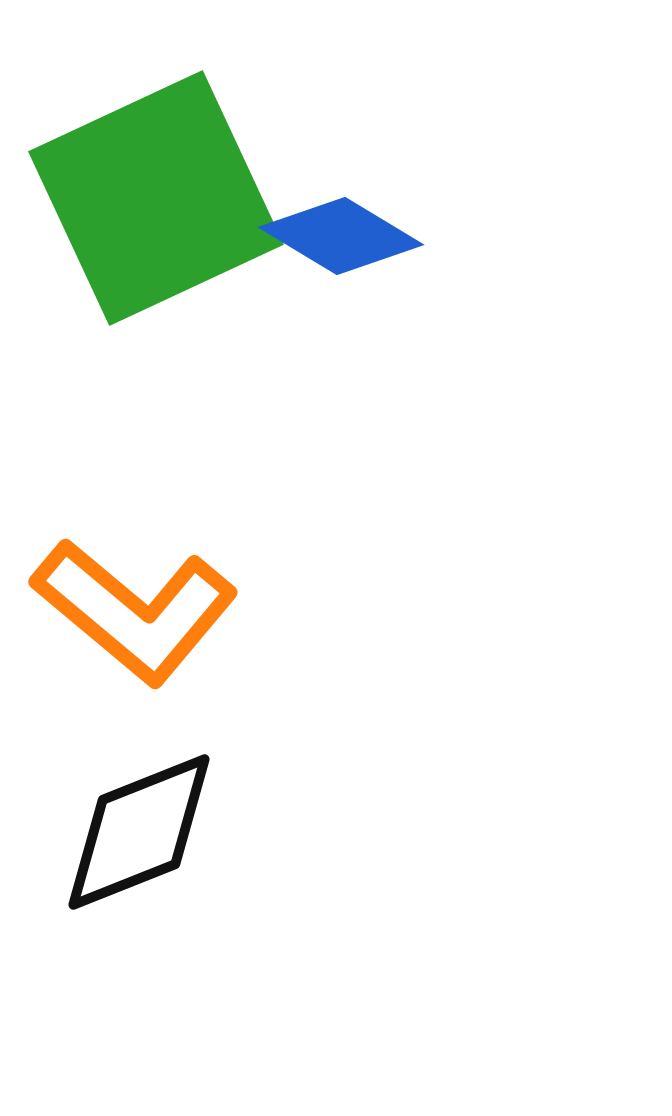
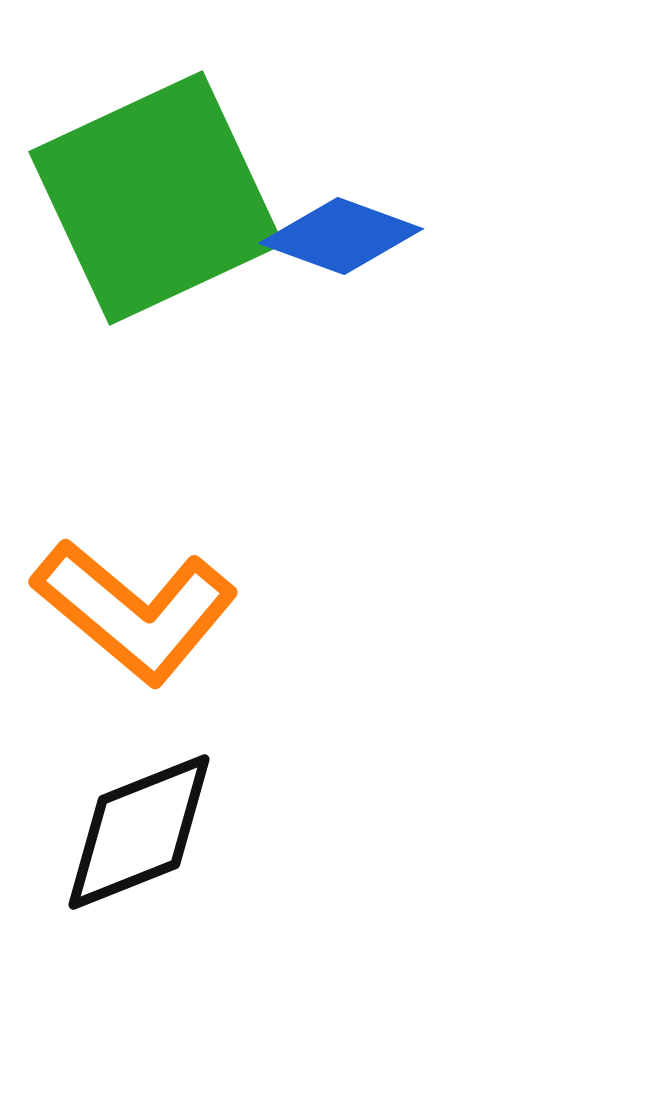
blue diamond: rotated 11 degrees counterclockwise
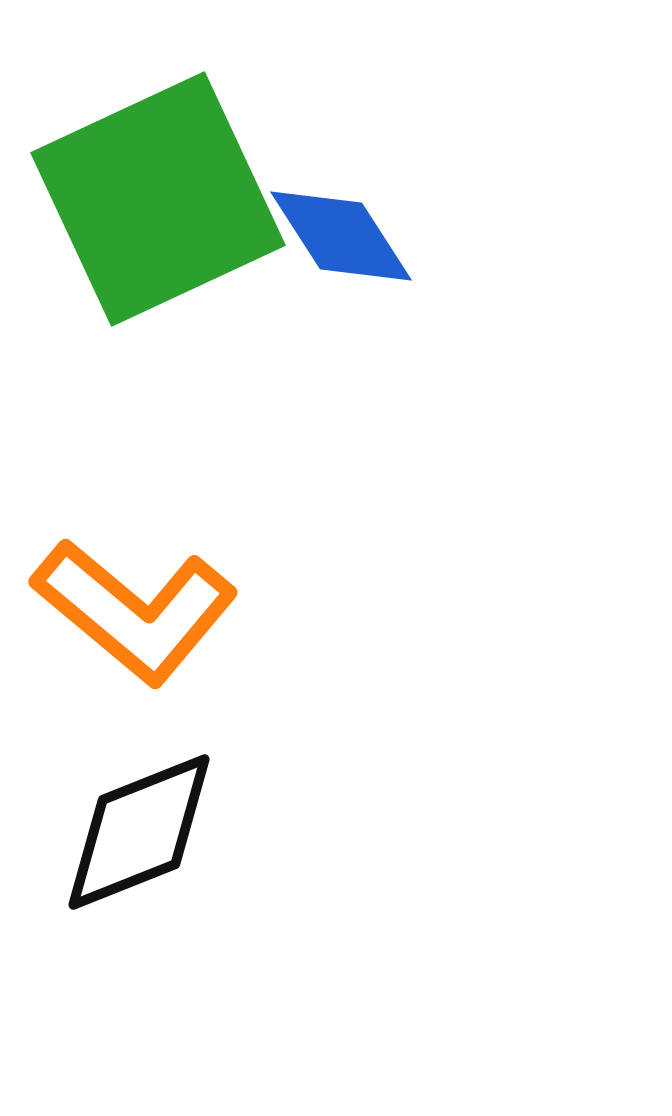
green square: moved 2 px right, 1 px down
blue diamond: rotated 37 degrees clockwise
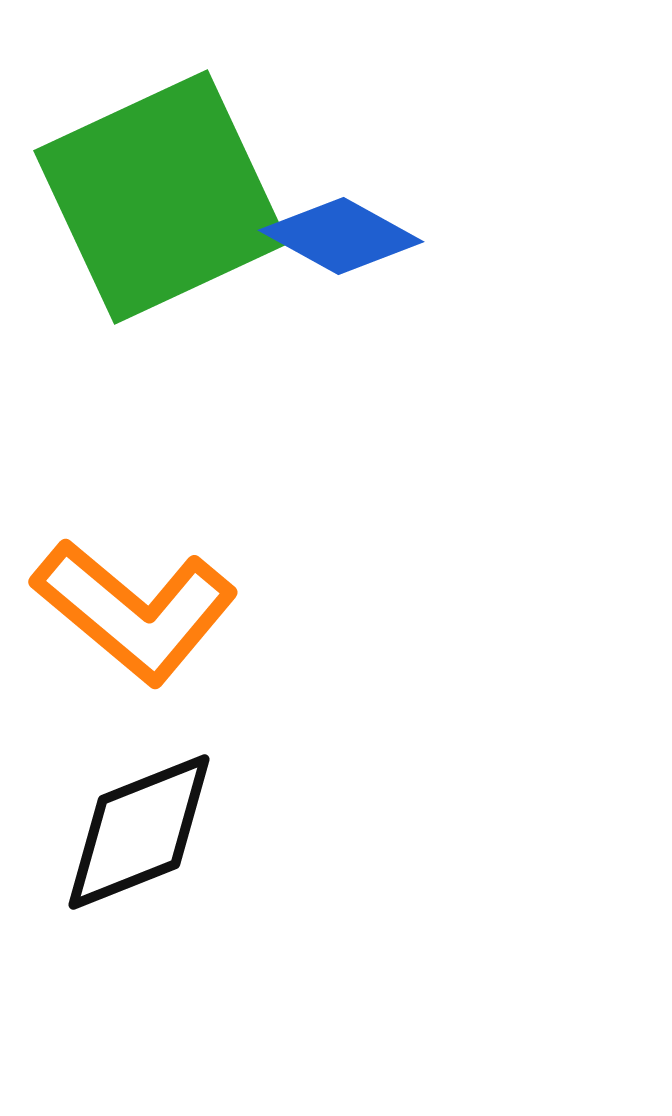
green square: moved 3 px right, 2 px up
blue diamond: rotated 28 degrees counterclockwise
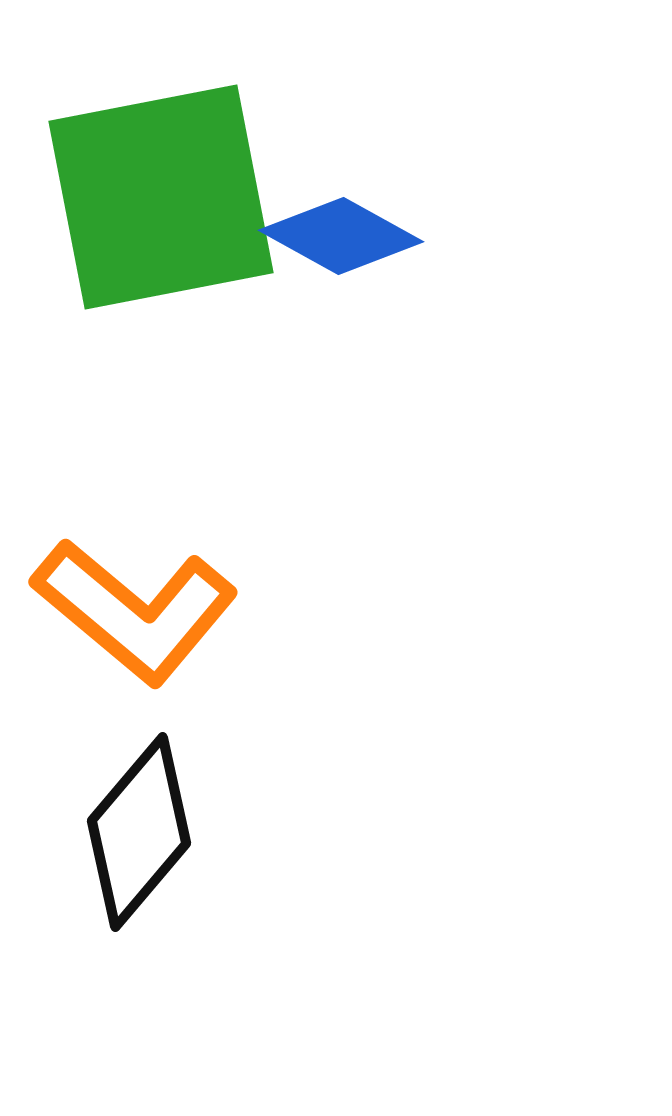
green square: rotated 14 degrees clockwise
black diamond: rotated 28 degrees counterclockwise
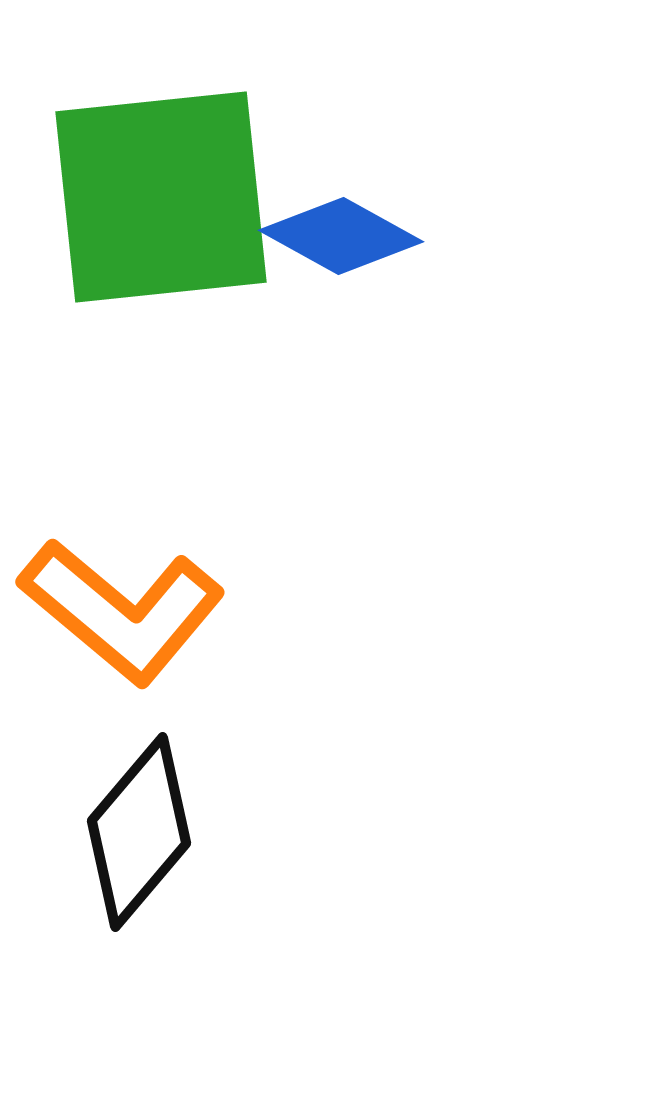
green square: rotated 5 degrees clockwise
orange L-shape: moved 13 px left
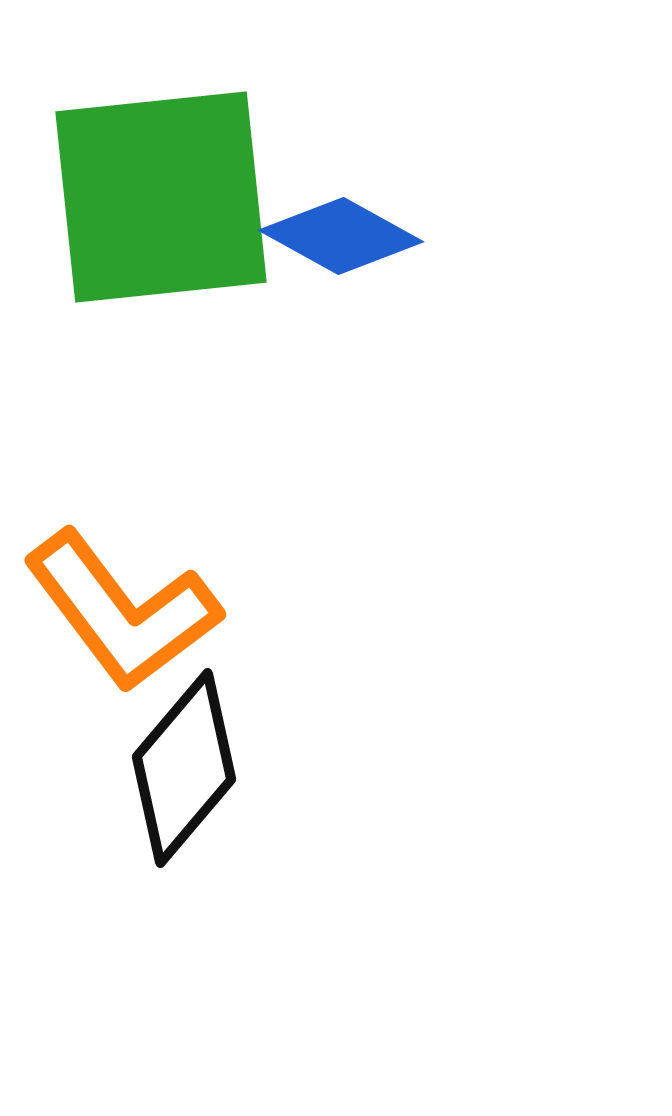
orange L-shape: rotated 13 degrees clockwise
black diamond: moved 45 px right, 64 px up
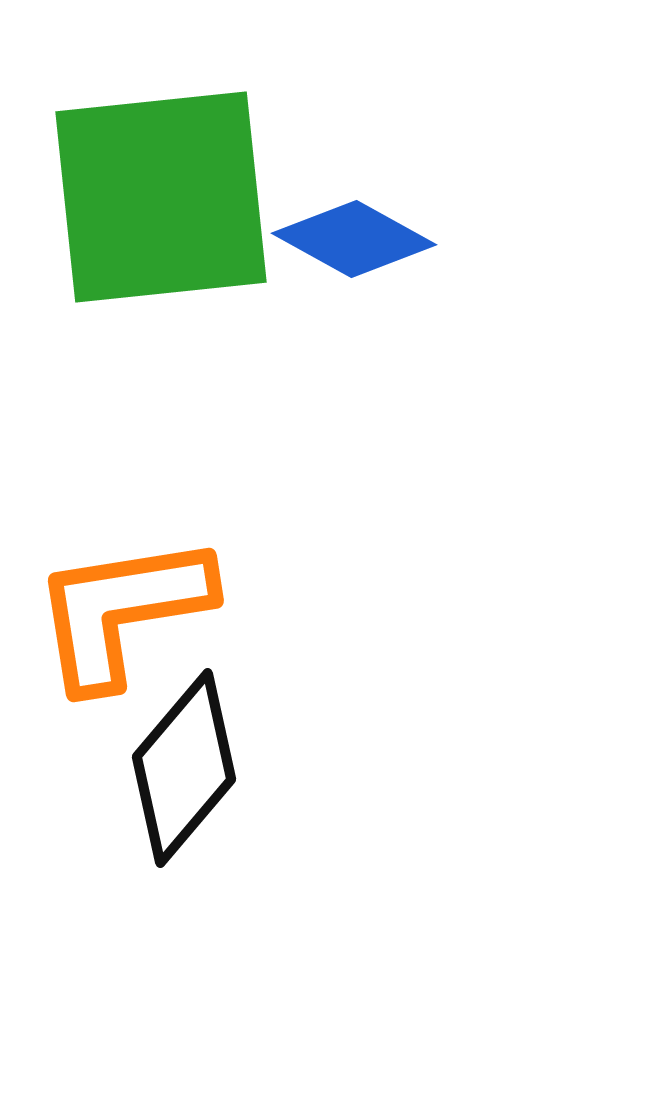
blue diamond: moved 13 px right, 3 px down
orange L-shape: rotated 118 degrees clockwise
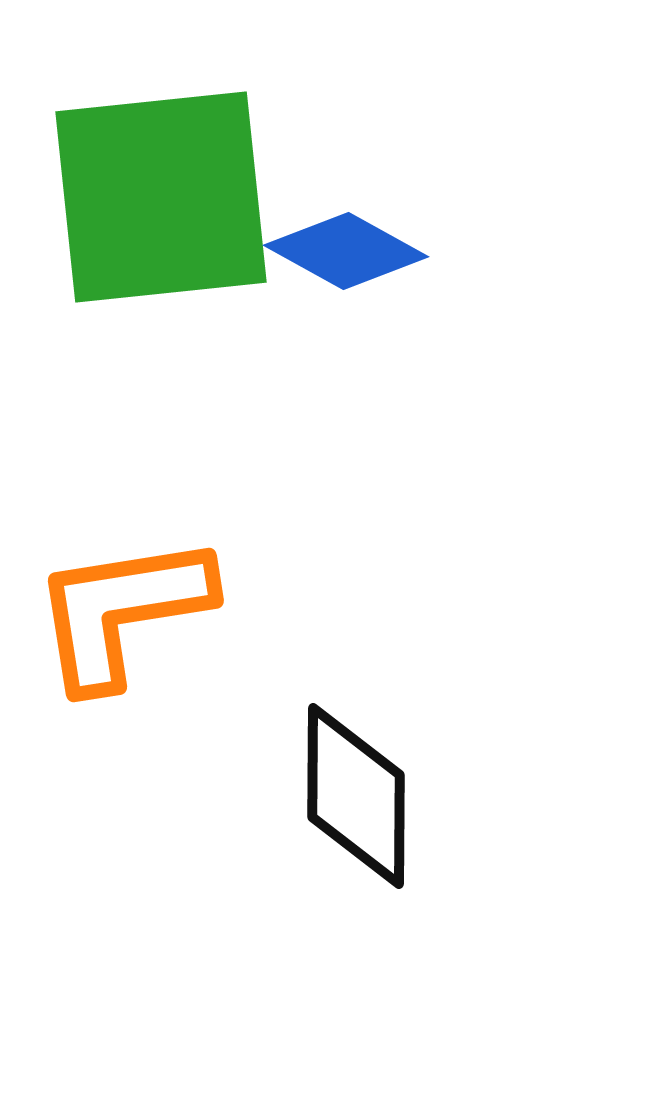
blue diamond: moved 8 px left, 12 px down
black diamond: moved 172 px right, 28 px down; rotated 40 degrees counterclockwise
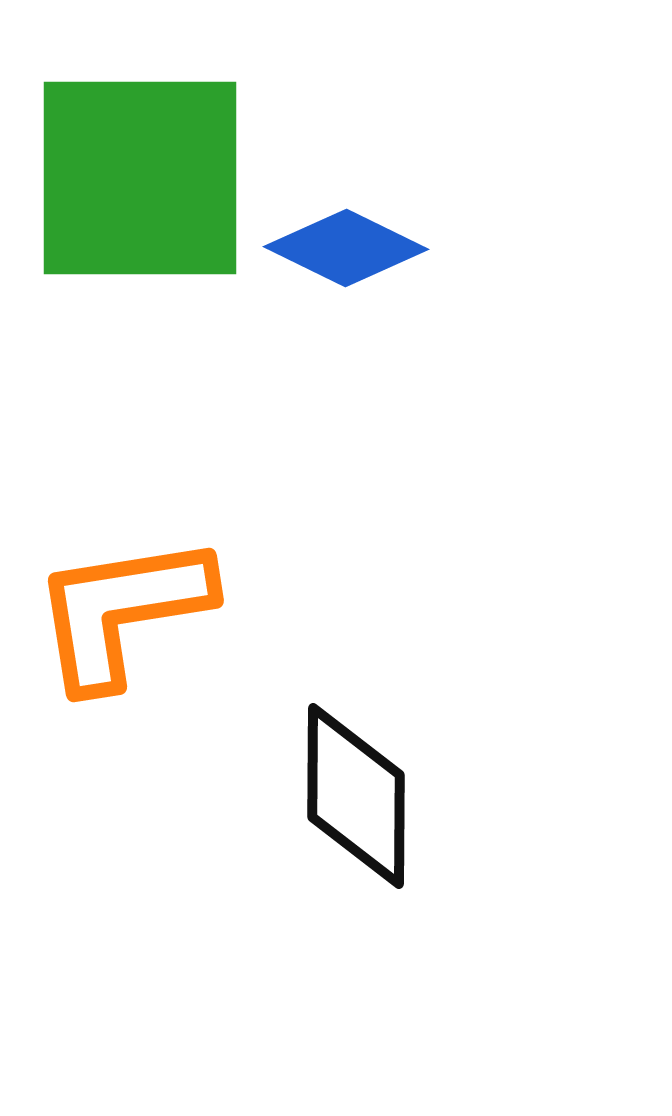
green square: moved 21 px left, 19 px up; rotated 6 degrees clockwise
blue diamond: moved 3 px up; rotated 3 degrees counterclockwise
